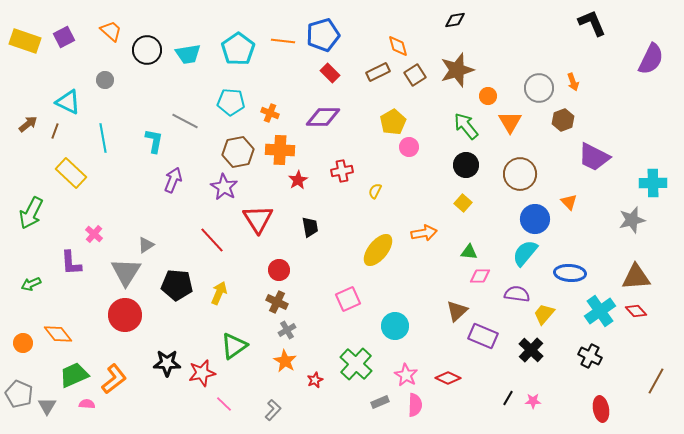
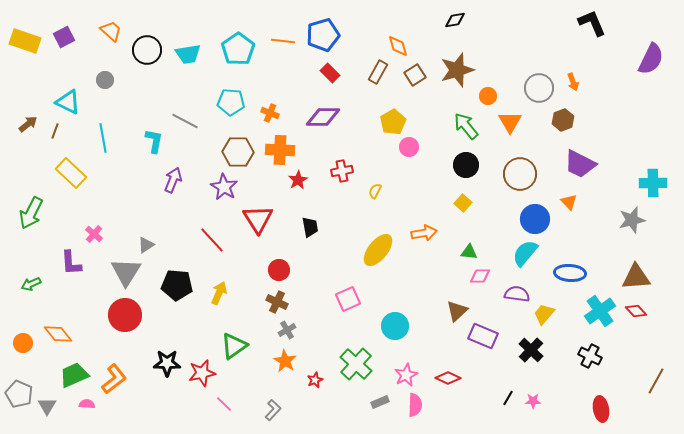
brown rectangle at (378, 72): rotated 35 degrees counterclockwise
brown hexagon at (238, 152): rotated 12 degrees clockwise
purple trapezoid at (594, 157): moved 14 px left, 7 px down
pink star at (406, 375): rotated 15 degrees clockwise
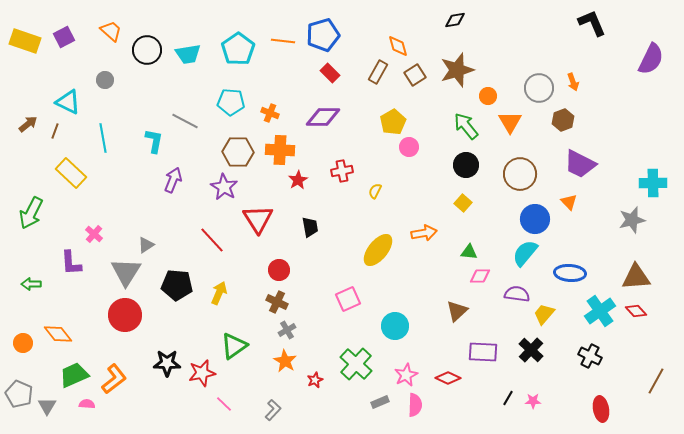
green arrow at (31, 284): rotated 24 degrees clockwise
purple rectangle at (483, 336): moved 16 px down; rotated 20 degrees counterclockwise
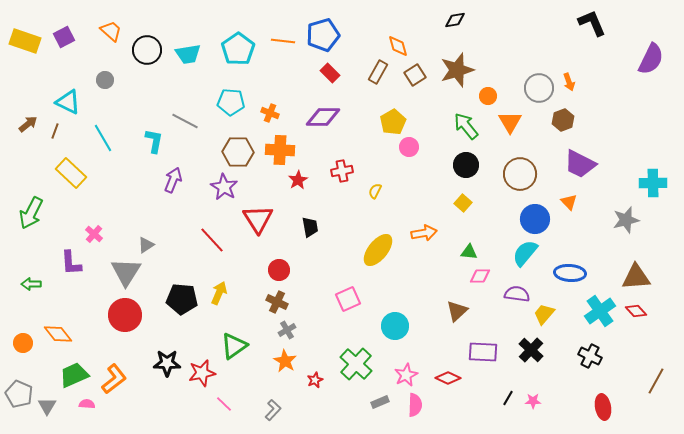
orange arrow at (573, 82): moved 4 px left
cyan line at (103, 138): rotated 20 degrees counterclockwise
gray star at (632, 220): moved 6 px left
black pentagon at (177, 285): moved 5 px right, 14 px down
red ellipse at (601, 409): moved 2 px right, 2 px up
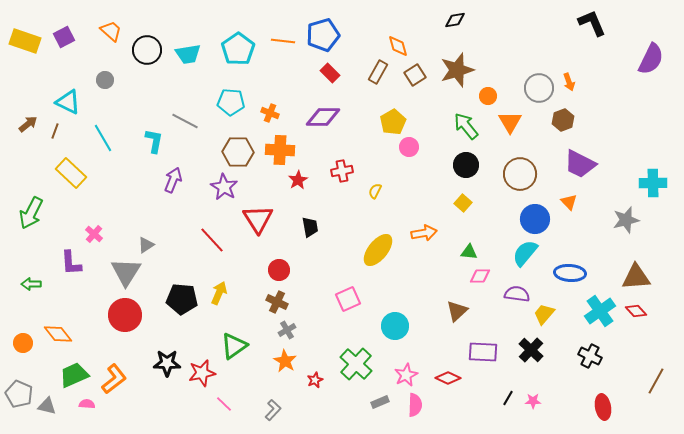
gray triangle at (47, 406): rotated 48 degrees counterclockwise
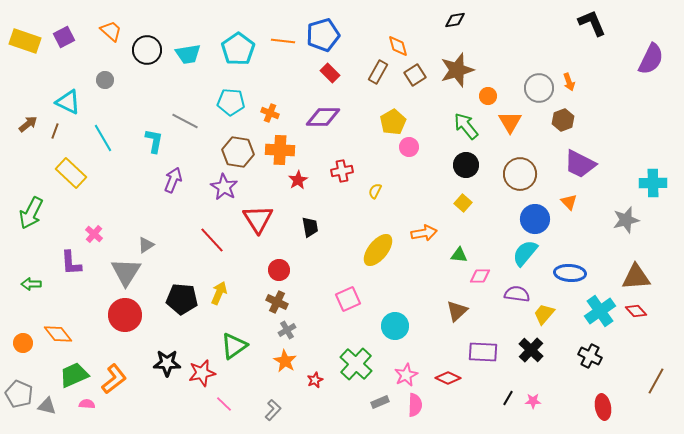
brown hexagon at (238, 152): rotated 8 degrees clockwise
green triangle at (469, 252): moved 10 px left, 3 px down
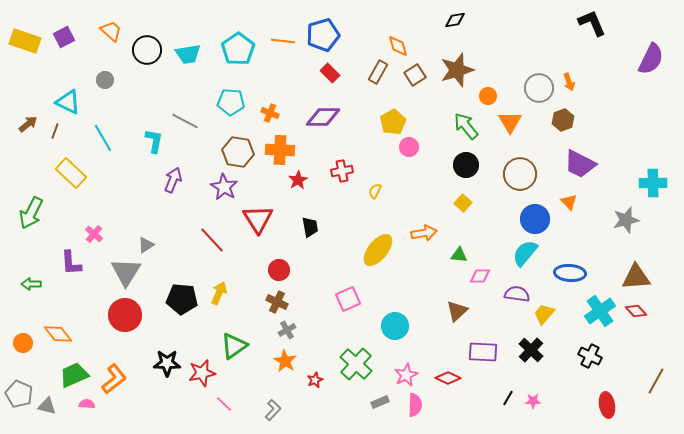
red ellipse at (603, 407): moved 4 px right, 2 px up
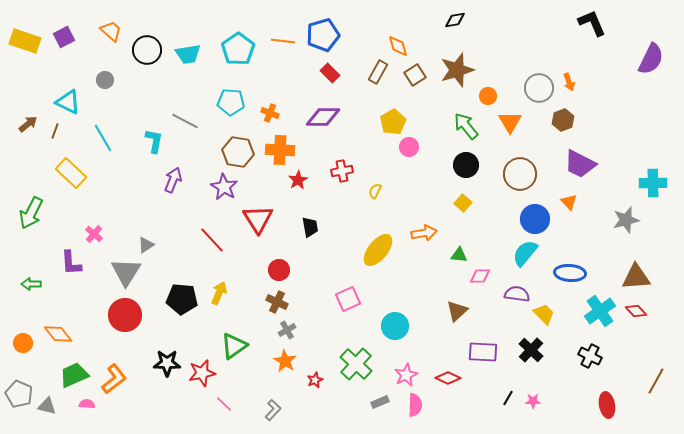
yellow trapezoid at (544, 314): rotated 95 degrees clockwise
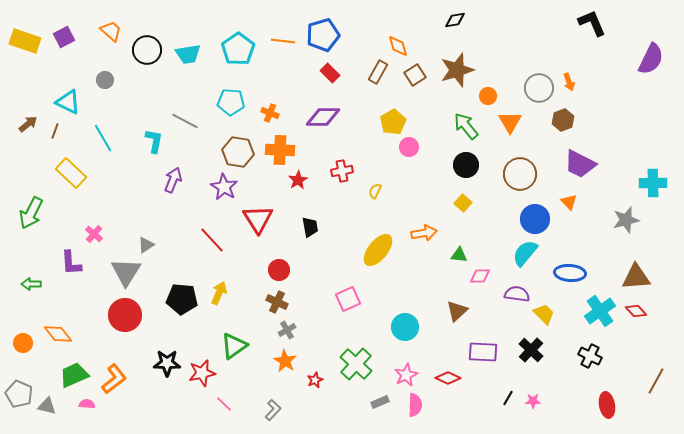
cyan circle at (395, 326): moved 10 px right, 1 px down
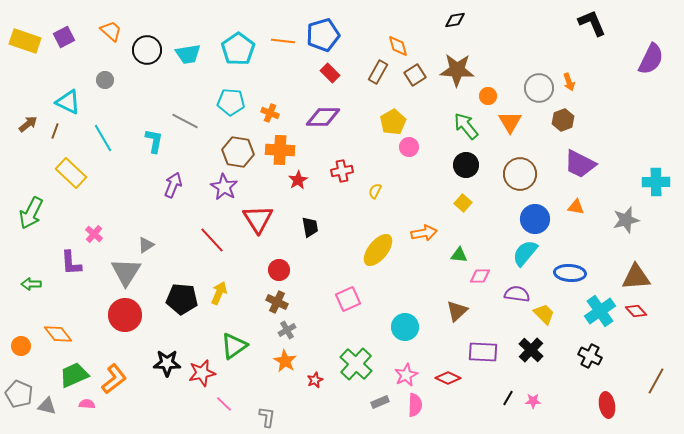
brown star at (457, 70): rotated 20 degrees clockwise
purple arrow at (173, 180): moved 5 px down
cyan cross at (653, 183): moved 3 px right, 1 px up
orange triangle at (569, 202): moved 7 px right, 5 px down; rotated 36 degrees counterclockwise
orange circle at (23, 343): moved 2 px left, 3 px down
gray L-shape at (273, 410): moved 6 px left, 7 px down; rotated 35 degrees counterclockwise
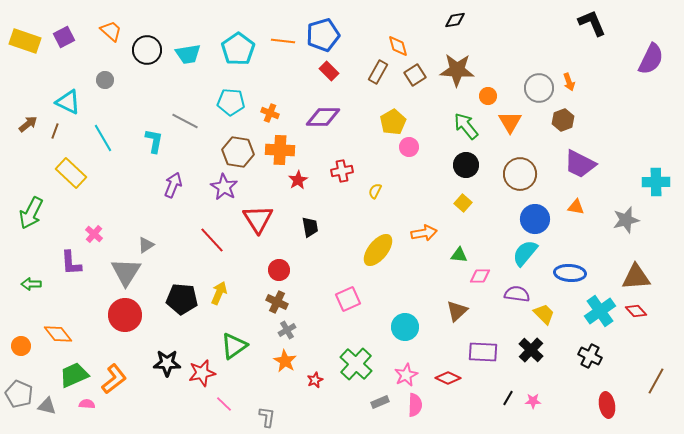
red rectangle at (330, 73): moved 1 px left, 2 px up
